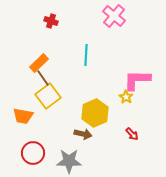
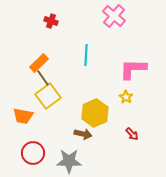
pink L-shape: moved 4 px left, 11 px up
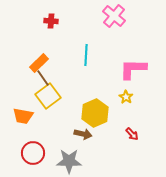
red cross: rotated 16 degrees counterclockwise
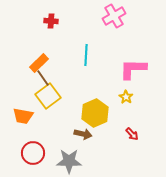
pink cross: rotated 20 degrees clockwise
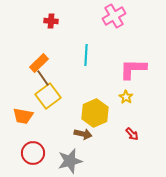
gray star: moved 1 px right; rotated 15 degrees counterclockwise
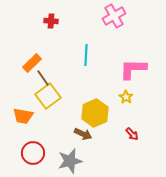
orange rectangle: moved 7 px left
brown arrow: rotated 12 degrees clockwise
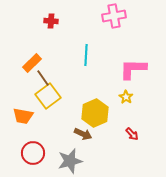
pink cross: rotated 20 degrees clockwise
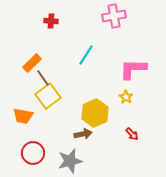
cyan line: rotated 30 degrees clockwise
brown arrow: rotated 36 degrees counterclockwise
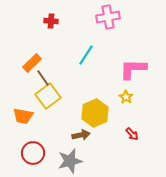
pink cross: moved 6 px left, 1 px down
brown arrow: moved 2 px left, 1 px down
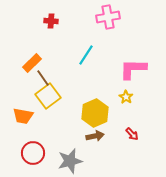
brown arrow: moved 14 px right, 1 px down
